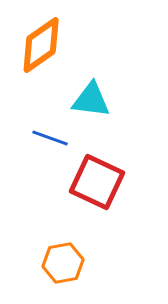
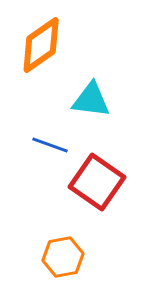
blue line: moved 7 px down
red square: rotated 10 degrees clockwise
orange hexagon: moved 6 px up
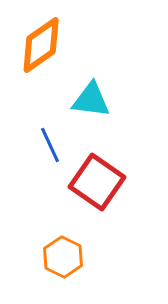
blue line: rotated 45 degrees clockwise
orange hexagon: rotated 24 degrees counterclockwise
